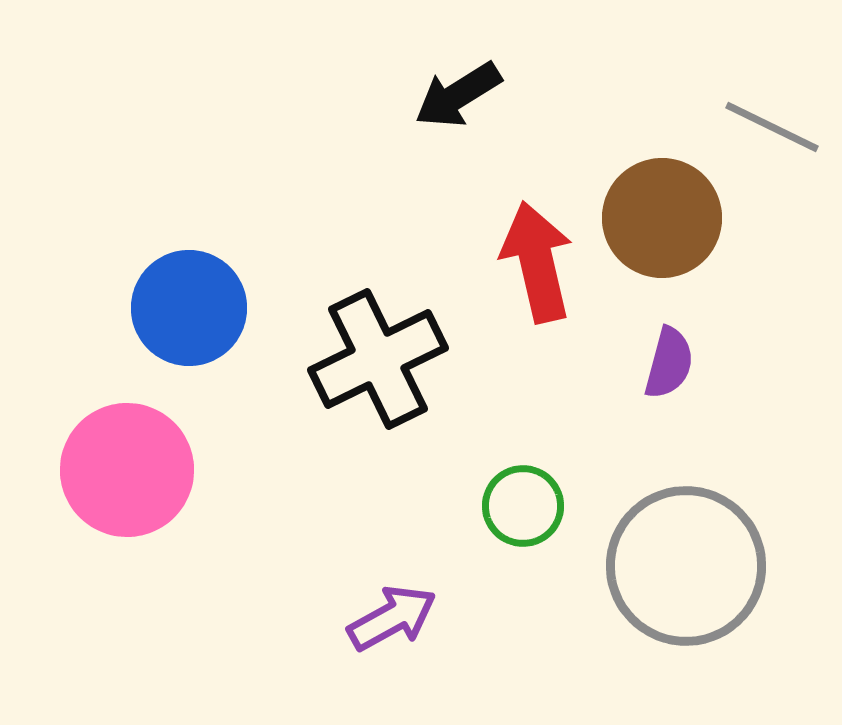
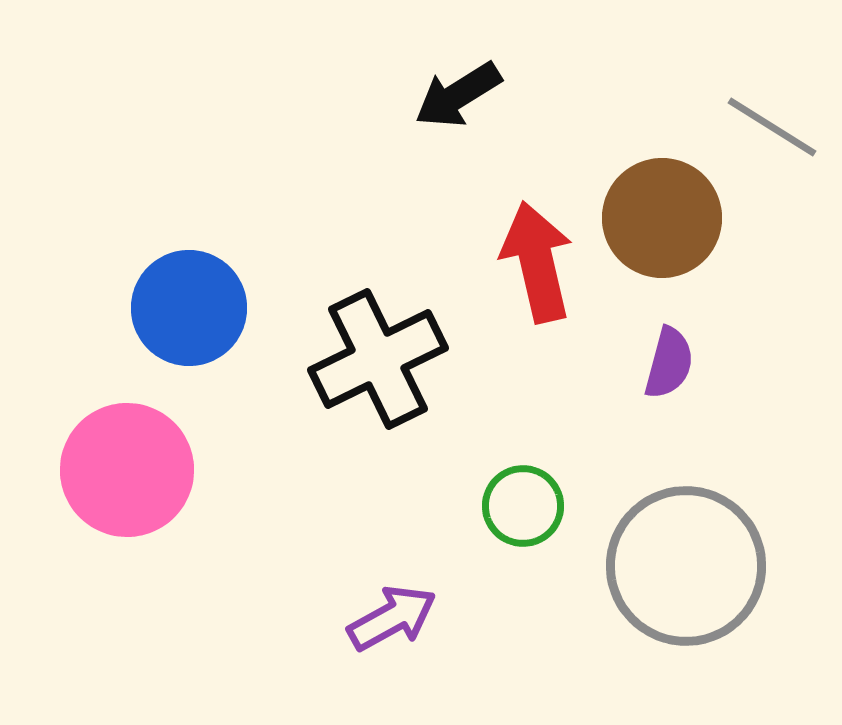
gray line: rotated 6 degrees clockwise
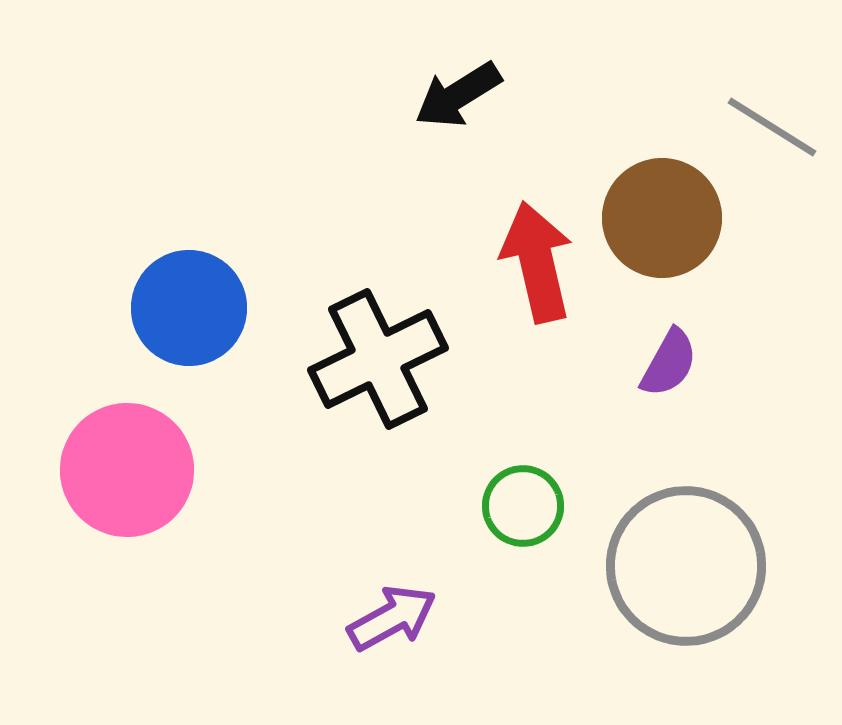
purple semicircle: rotated 14 degrees clockwise
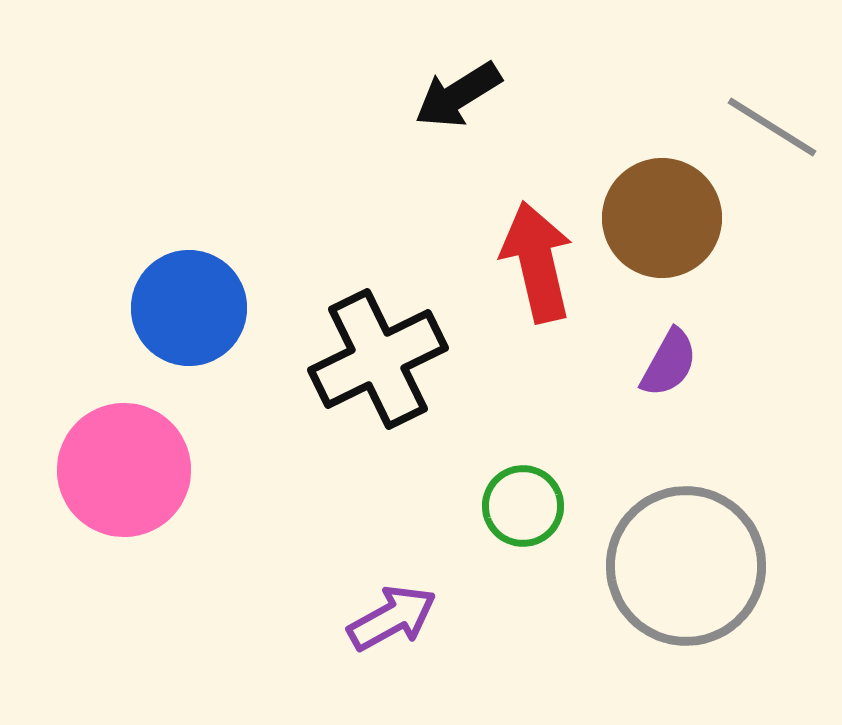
pink circle: moved 3 px left
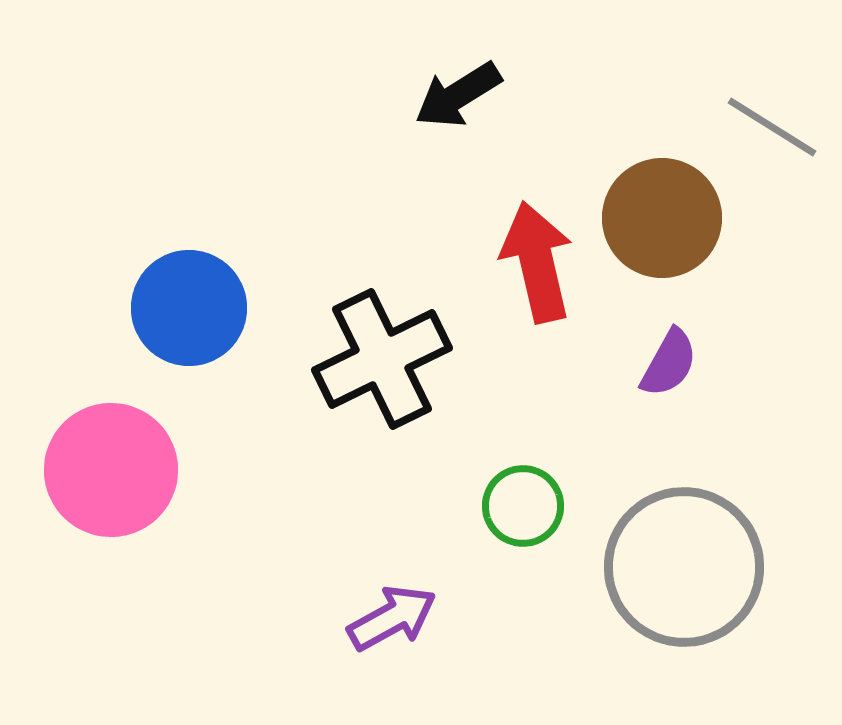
black cross: moved 4 px right
pink circle: moved 13 px left
gray circle: moved 2 px left, 1 px down
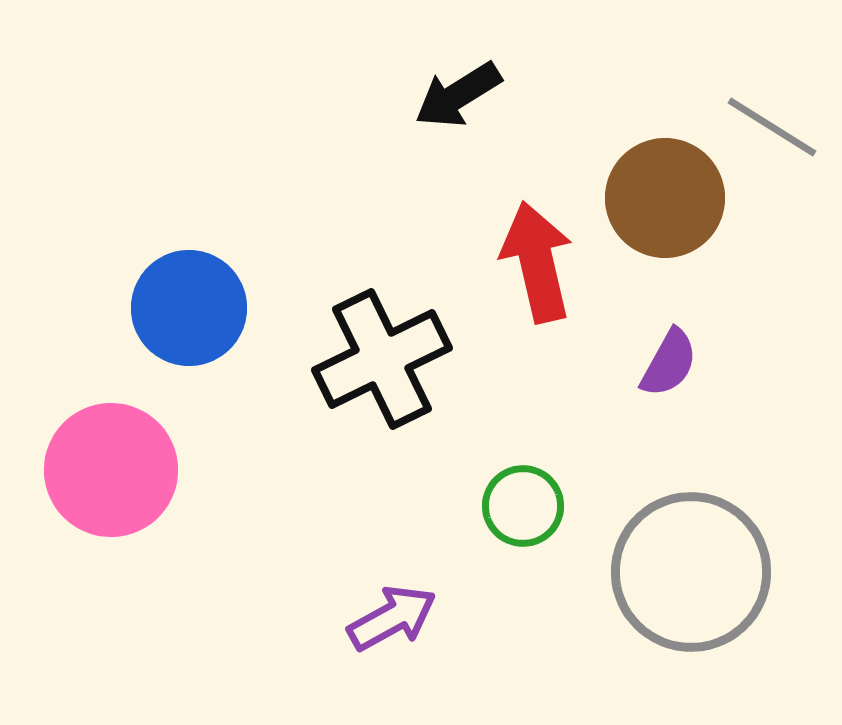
brown circle: moved 3 px right, 20 px up
gray circle: moved 7 px right, 5 px down
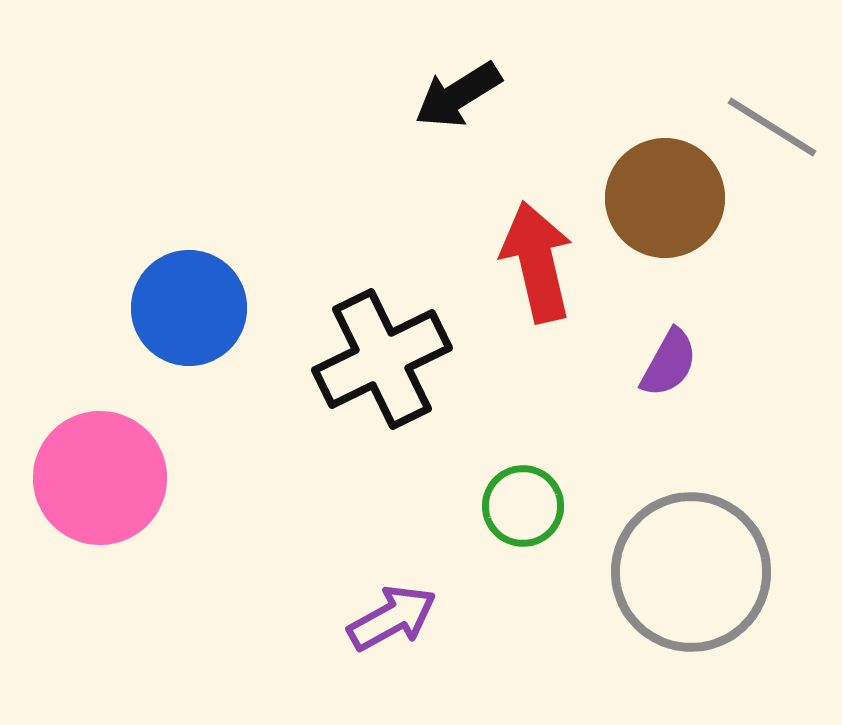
pink circle: moved 11 px left, 8 px down
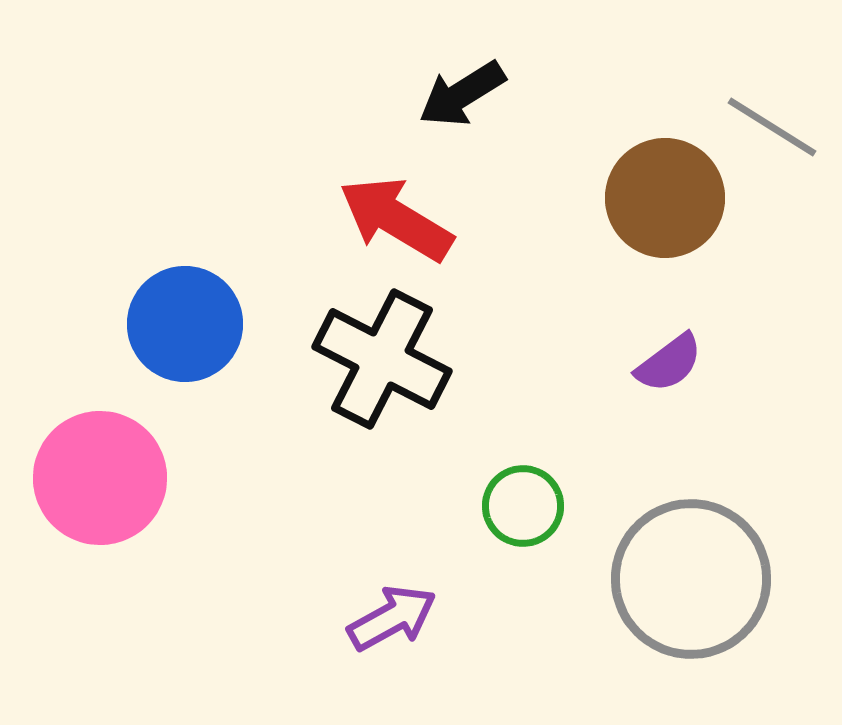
black arrow: moved 4 px right, 1 px up
red arrow: moved 141 px left, 43 px up; rotated 46 degrees counterclockwise
blue circle: moved 4 px left, 16 px down
black cross: rotated 37 degrees counterclockwise
purple semicircle: rotated 24 degrees clockwise
gray circle: moved 7 px down
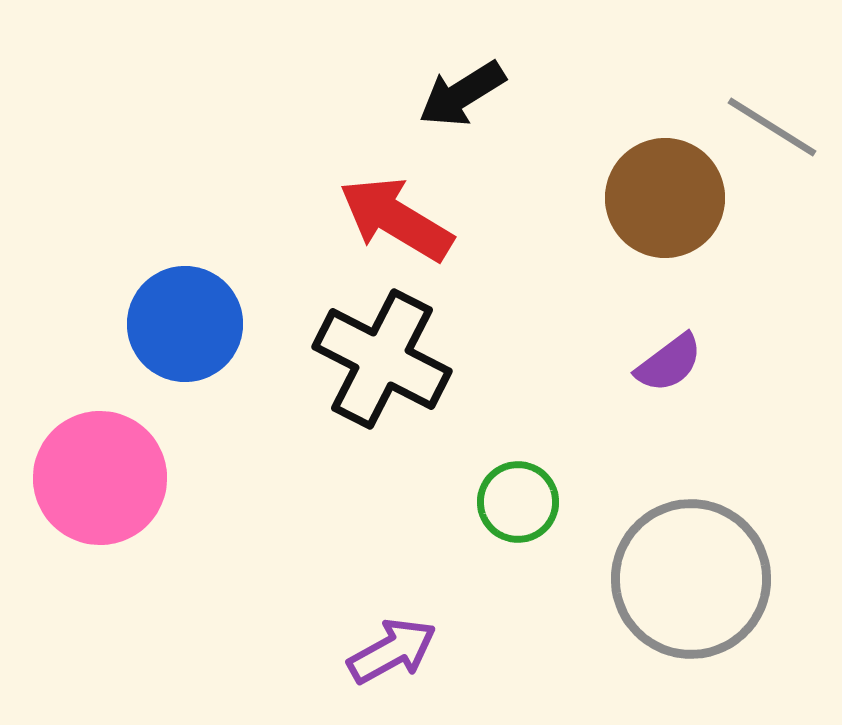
green circle: moved 5 px left, 4 px up
purple arrow: moved 33 px down
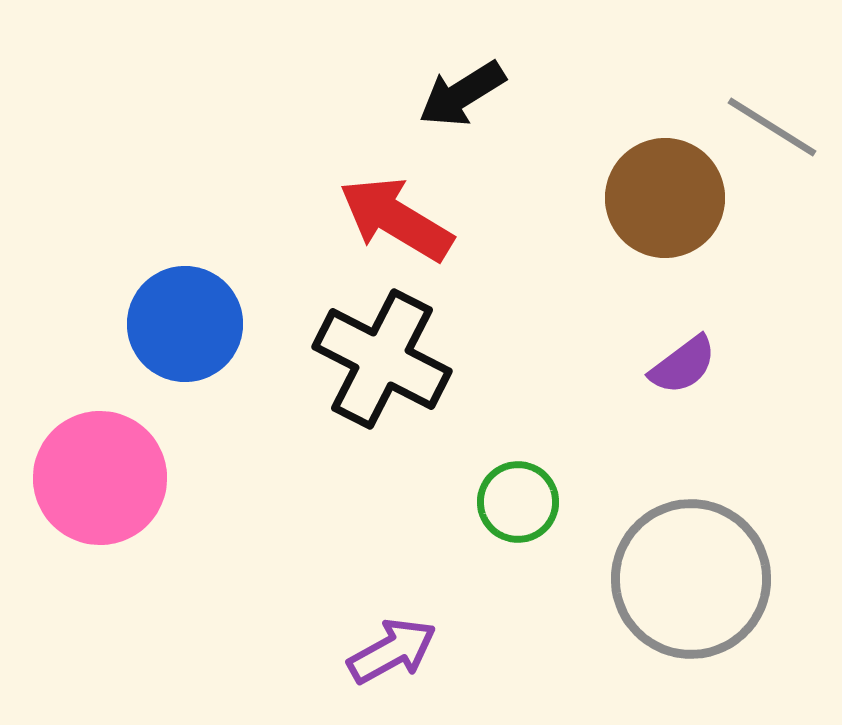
purple semicircle: moved 14 px right, 2 px down
